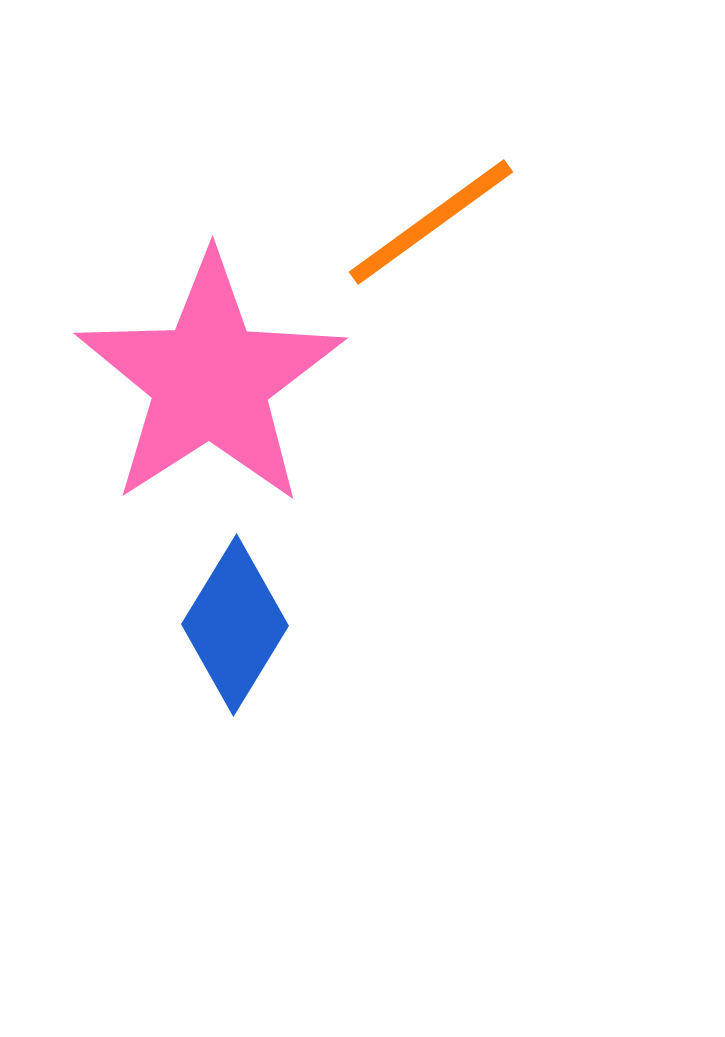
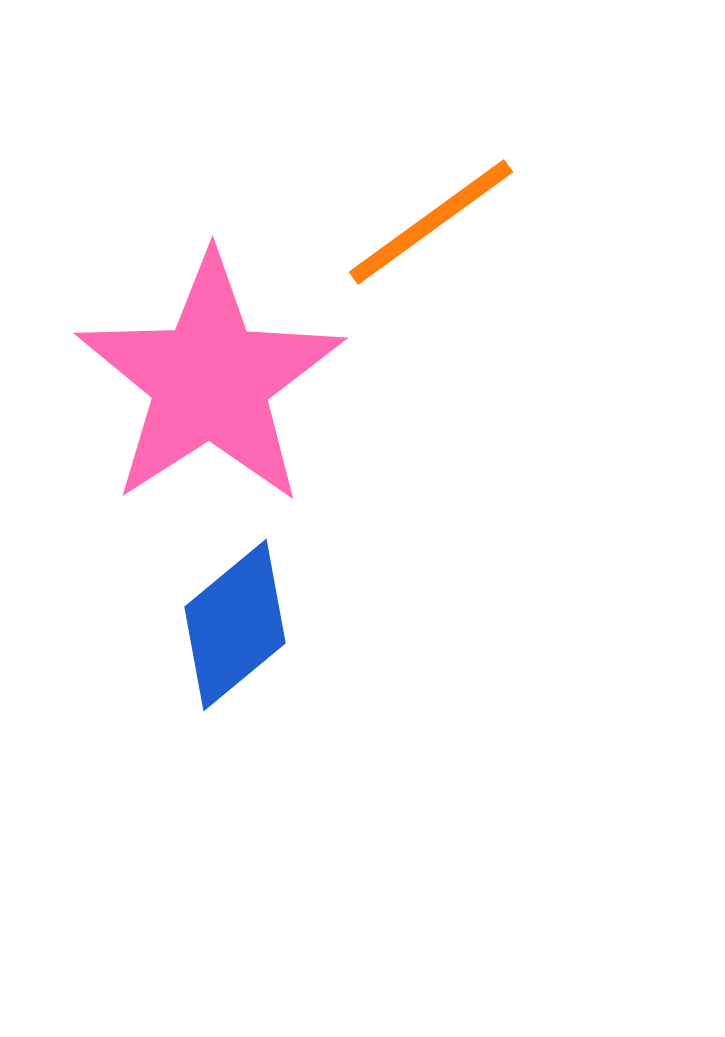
blue diamond: rotated 19 degrees clockwise
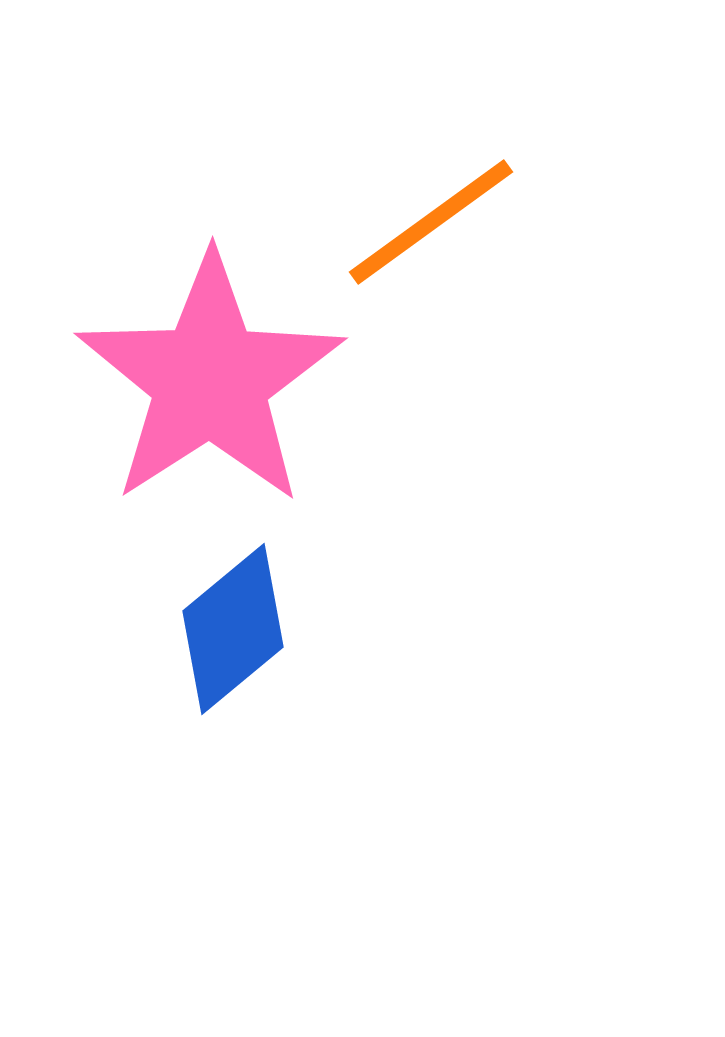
blue diamond: moved 2 px left, 4 px down
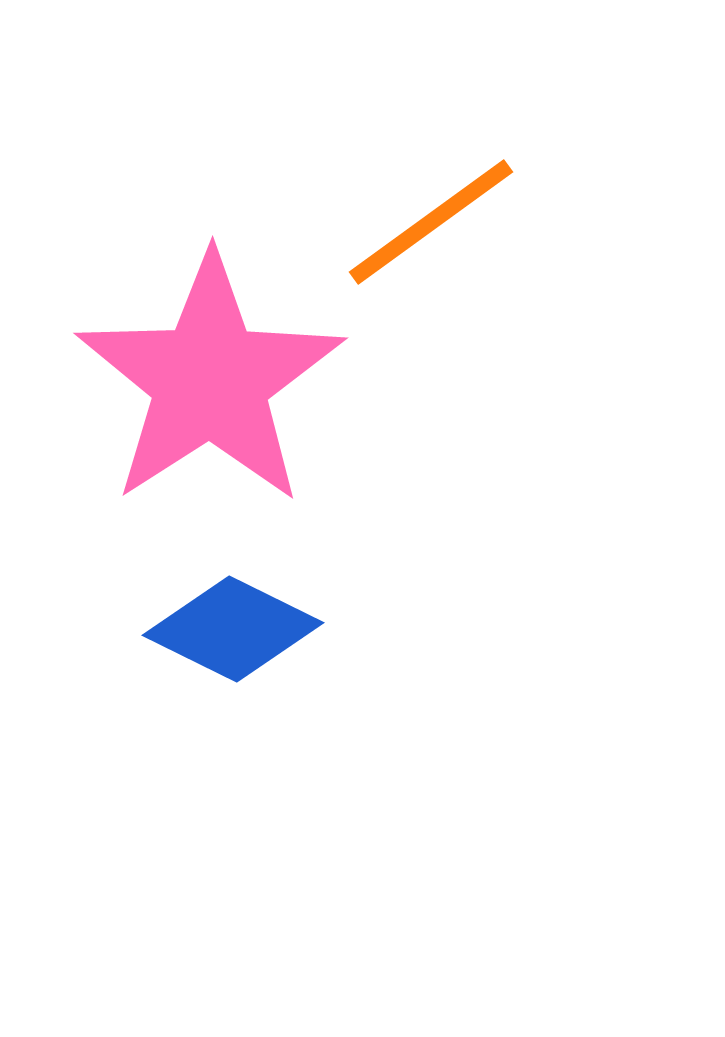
blue diamond: rotated 66 degrees clockwise
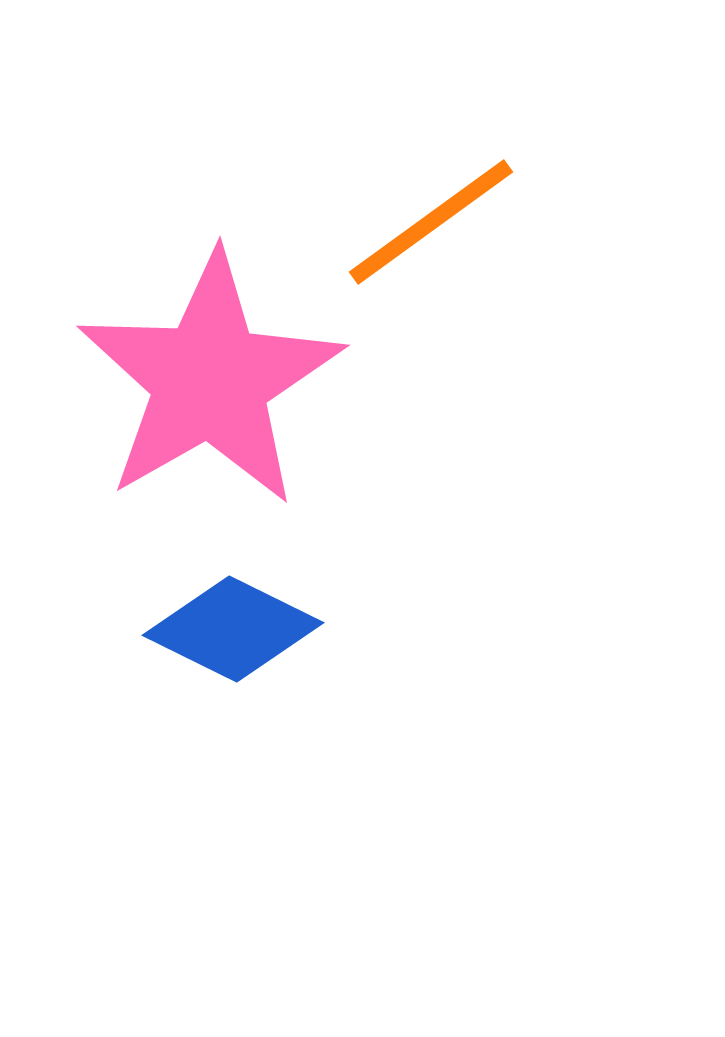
pink star: rotated 3 degrees clockwise
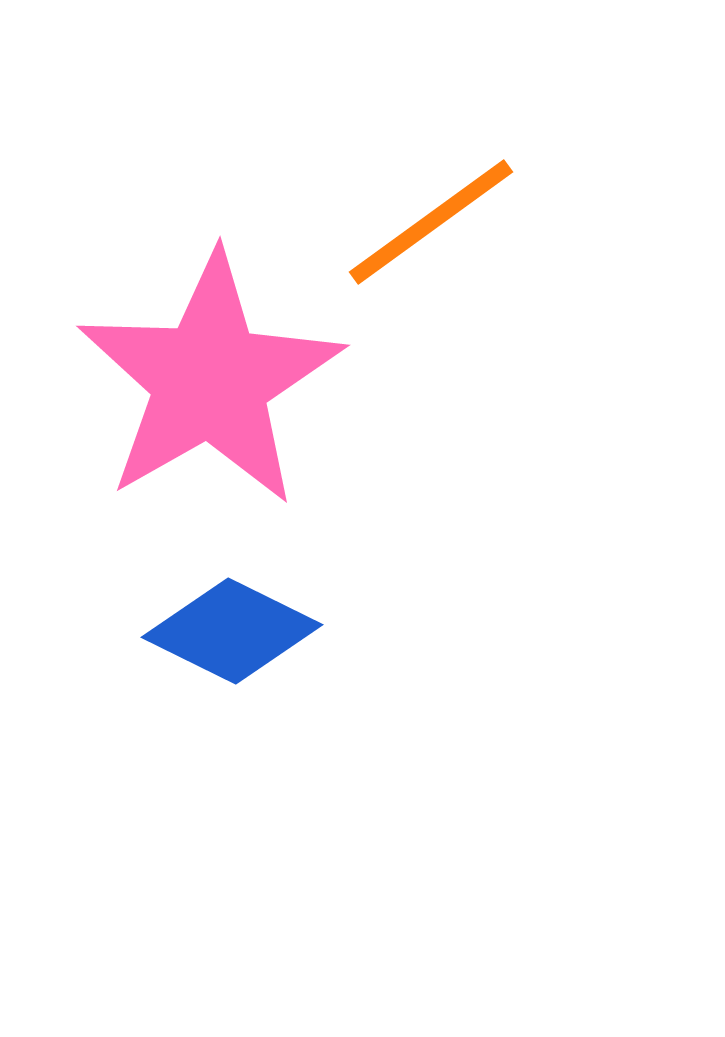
blue diamond: moved 1 px left, 2 px down
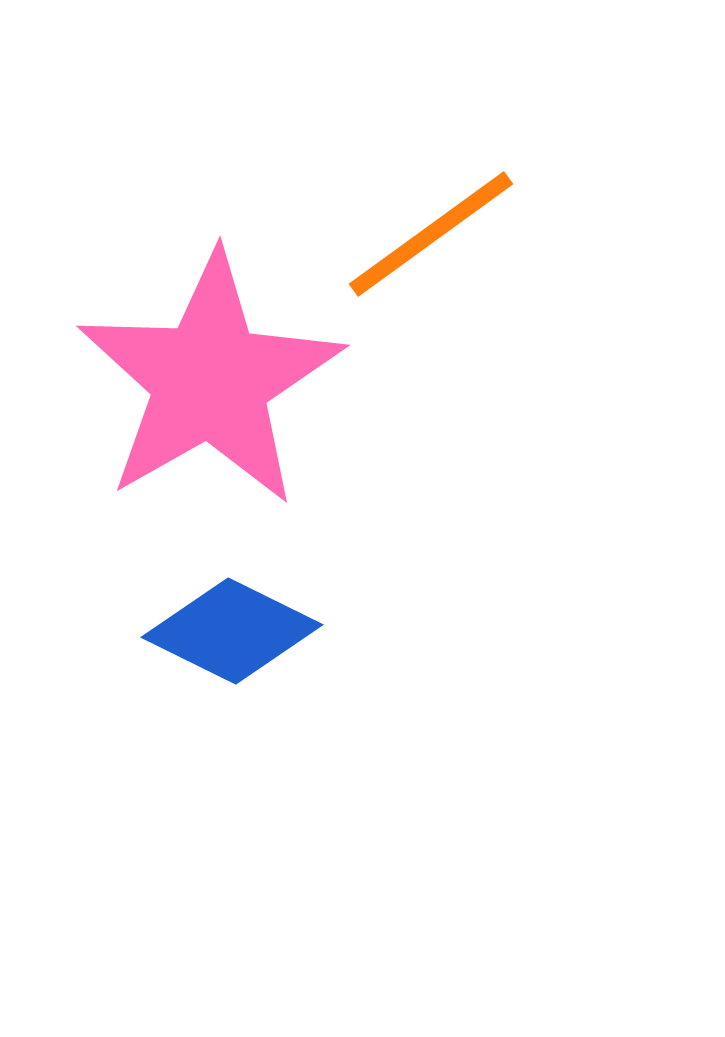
orange line: moved 12 px down
